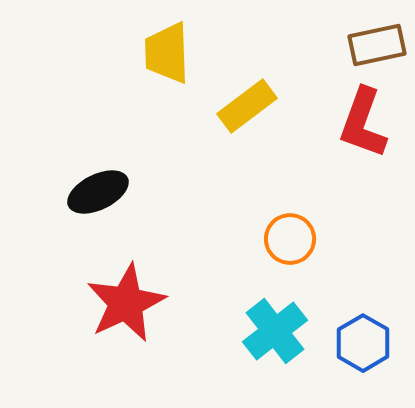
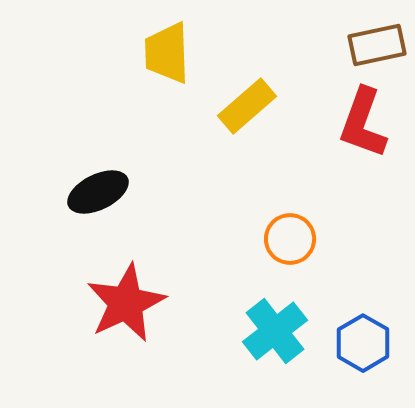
yellow rectangle: rotated 4 degrees counterclockwise
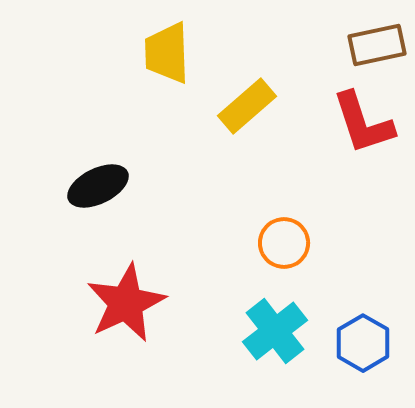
red L-shape: rotated 38 degrees counterclockwise
black ellipse: moved 6 px up
orange circle: moved 6 px left, 4 px down
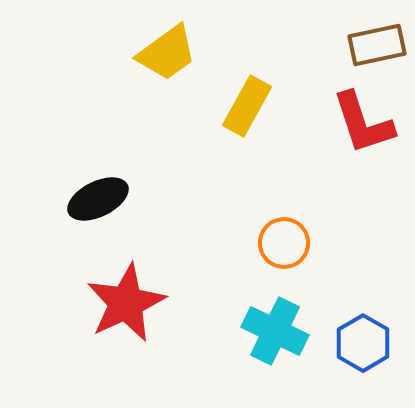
yellow trapezoid: rotated 124 degrees counterclockwise
yellow rectangle: rotated 20 degrees counterclockwise
black ellipse: moved 13 px down
cyan cross: rotated 26 degrees counterclockwise
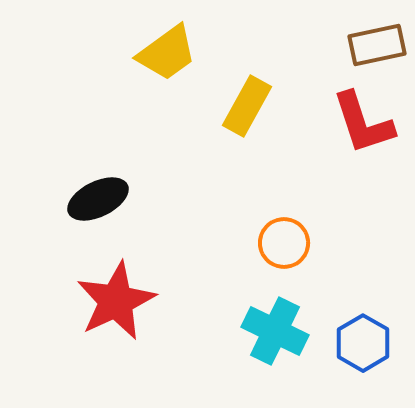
red star: moved 10 px left, 2 px up
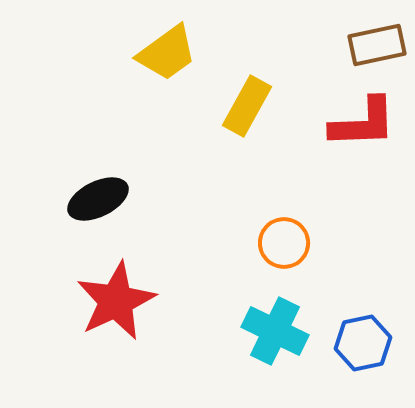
red L-shape: rotated 74 degrees counterclockwise
blue hexagon: rotated 18 degrees clockwise
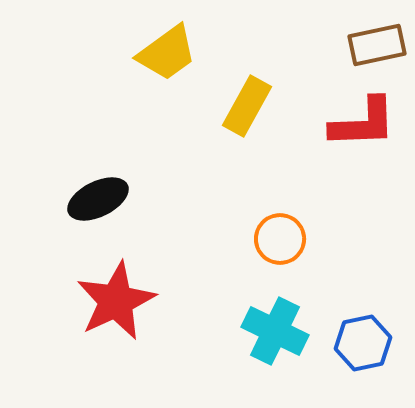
orange circle: moved 4 px left, 4 px up
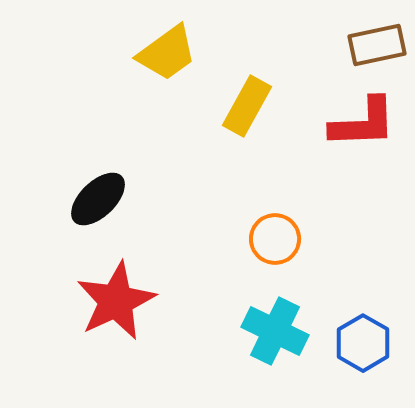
black ellipse: rotated 18 degrees counterclockwise
orange circle: moved 5 px left
blue hexagon: rotated 18 degrees counterclockwise
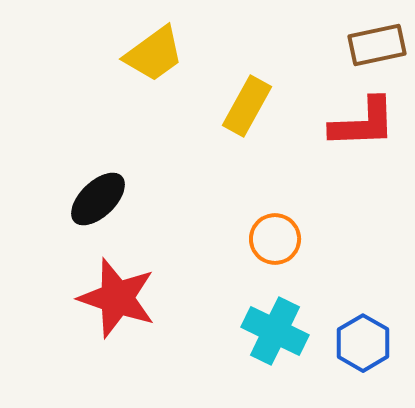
yellow trapezoid: moved 13 px left, 1 px down
red star: moved 1 px right, 3 px up; rotated 28 degrees counterclockwise
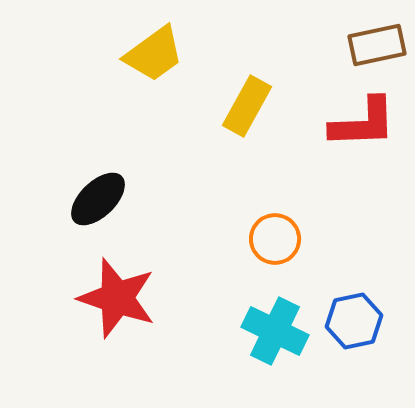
blue hexagon: moved 9 px left, 22 px up; rotated 18 degrees clockwise
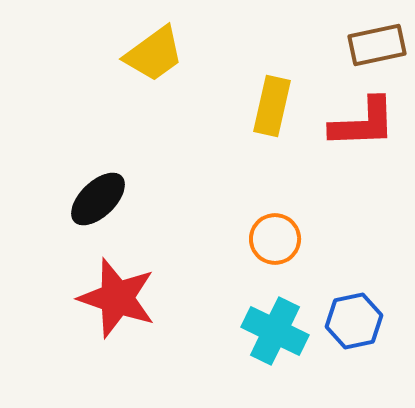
yellow rectangle: moved 25 px right; rotated 16 degrees counterclockwise
